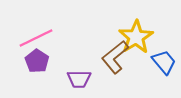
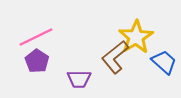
pink line: moved 1 px up
blue trapezoid: rotated 8 degrees counterclockwise
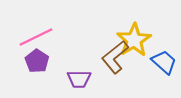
yellow star: moved 2 px left, 3 px down
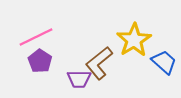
brown L-shape: moved 16 px left, 6 px down
purple pentagon: moved 3 px right
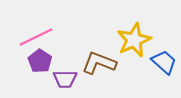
yellow star: rotated 8 degrees clockwise
brown L-shape: rotated 60 degrees clockwise
purple trapezoid: moved 14 px left
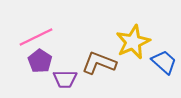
yellow star: moved 1 px left, 2 px down
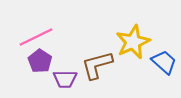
brown L-shape: moved 2 px left, 2 px down; rotated 36 degrees counterclockwise
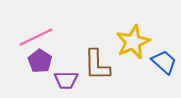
brown L-shape: rotated 76 degrees counterclockwise
purple trapezoid: moved 1 px right, 1 px down
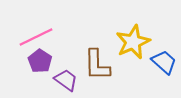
purple trapezoid: rotated 145 degrees counterclockwise
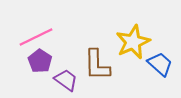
blue trapezoid: moved 4 px left, 2 px down
